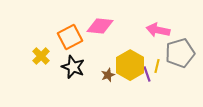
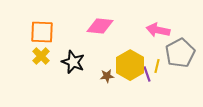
orange square: moved 28 px left, 5 px up; rotated 30 degrees clockwise
gray pentagon: rotated 12 degrees counterclockwise
black star: moved 5 px up
brown star: moved 1 px left, 1 px down; rotated 16 degrees clockwise
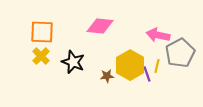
pink arrow: moved 5 px down
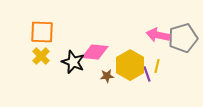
pink diamond: moved 5 px left, 26 px down
gray pentagon: moved 3 px right, 15 px up; rotated 12 degrees clockwise
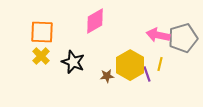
pink diamond: moved 31 px up; rotated 36 degrees counterclockwise
yellow line: moved 3 px right, 2 px up
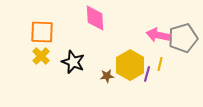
pink diamond: moved 3 px up; rotated 64 degrees counterclockwise
purple line: rotated 35 degrees clockwise
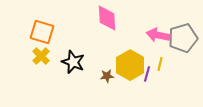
pink diamond: moved 12 px right
orange square: rotated 15 degrees clockwise
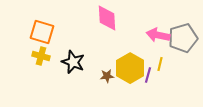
yellow cross: rotated 30 degrees counterclockwise
yellow hexagon: moved 3 px down
purple line: moved 1 px right, 1 px down
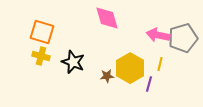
pink diamond: rotated 12 degrees counterclockwise
purple line: moved 1 px right, 9 px down
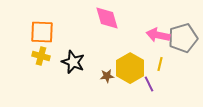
orange square: rotated 15 degrees counterclockwise
purple line: rotated 42 degrees counterclockwise
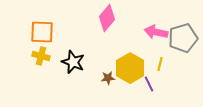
pink diamond: rotated 56 degrees clockwise
pink arrow: moved 2 px left, 3 px up
brown star: moved 1 px right, 2 px down
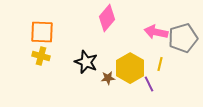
black star: moved 13 px right
